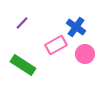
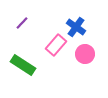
pink rectangle: rotated 20 degrees counterclockwise
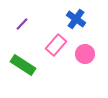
purple line: moved 1 px down
blue cross: moved 8 px up
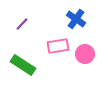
pink rectangle: moved 2 px right, 1 px down; rotated 40 degrees clockwise
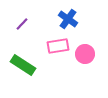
blue cross: moved 8 px left
